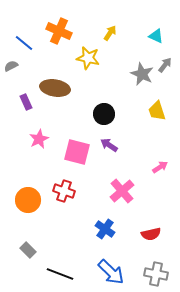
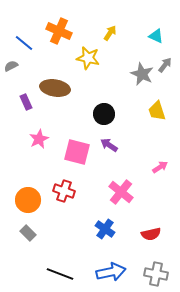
pink cross: moved 1 px left, 1 px down; rotated 10 degrees counterclockwise
gray rectangle: moved 17 px up
blue arrow: rotated 56 degrees counterclockwise
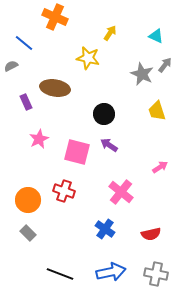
orange cross: moved 4 px left, 14 px up
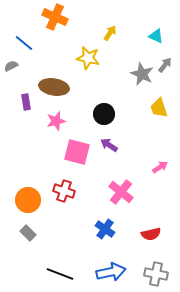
brown ellipse: moved 1 px left, 1 px up
purple rectangle: rotated 14 degrees clockwise
yellow trapezoid: moved 2 px right, 3 px up
pink star: moved 17 px right, 18 px up; rotated 12 degrees clockwise
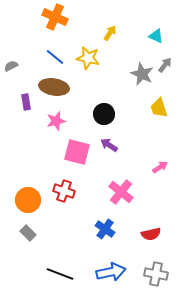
blue line: moved 31 px right, 14 px down
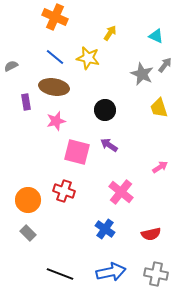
black circle: moved 1 px right, 4 px up
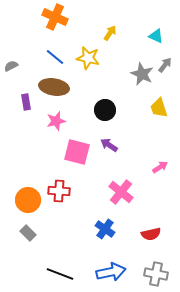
red cross: moved 5 px left; rotated 15 degrees counterclockwise
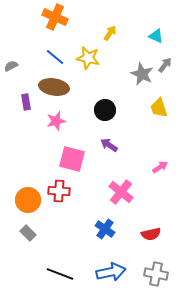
pink square: moved 5 px left, 7 px down
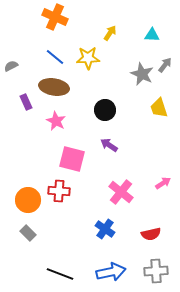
cyan triangle: moved 4 px left, 1 px up; rotated 21 degrees counterclockwise
yellow star: rotated 15 degrees counterclockwise
purple rectangle: rotated 14 degrees counterclockwise
pink star: rotated 30 degrees counterclockwise
pink arrow: moved 3 px right, 16 px down
gray cross: moved 3 px up; rotated 15 degrees counterclockwise
